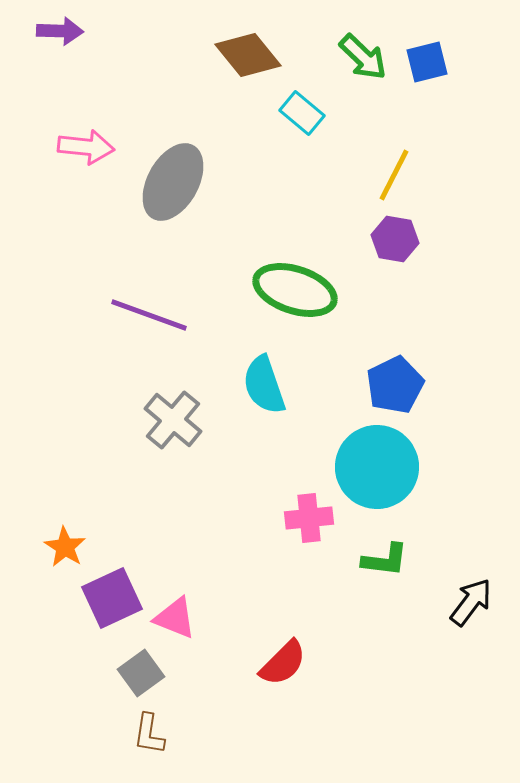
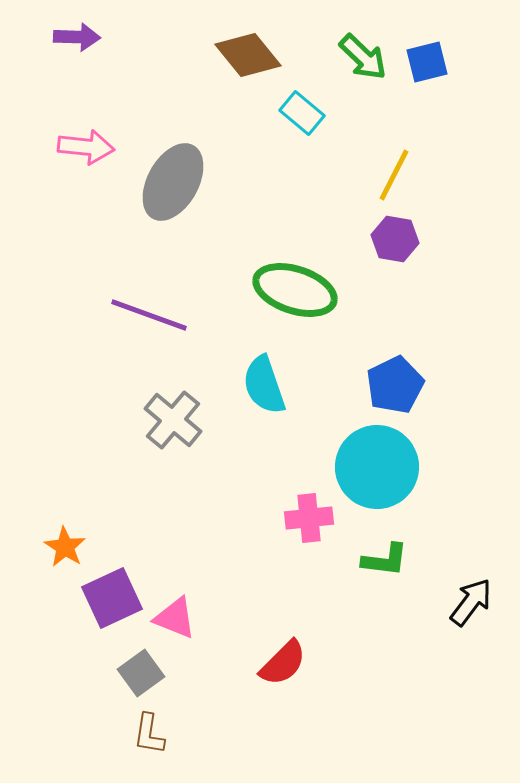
purple arrow: moved 17 px right, 6 px down
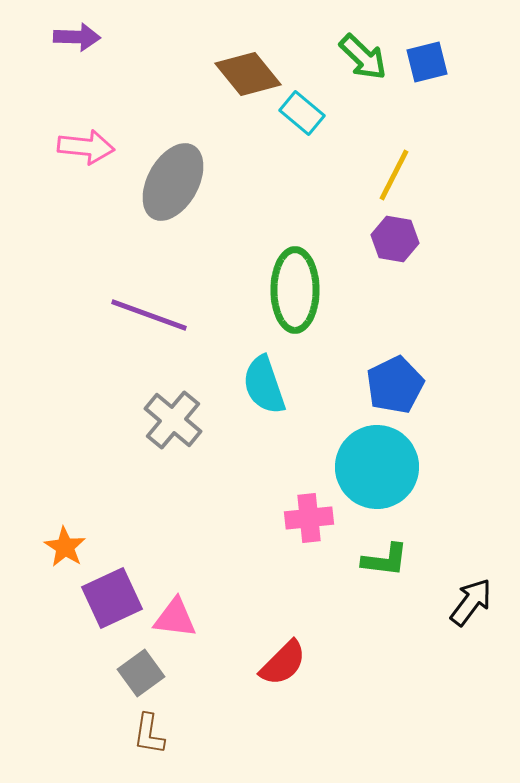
brown diamond: moved 19 px down
green ellipse: rotated 72 degrees clockwise
pink triangle: rotated 15 degrees counterclockwise
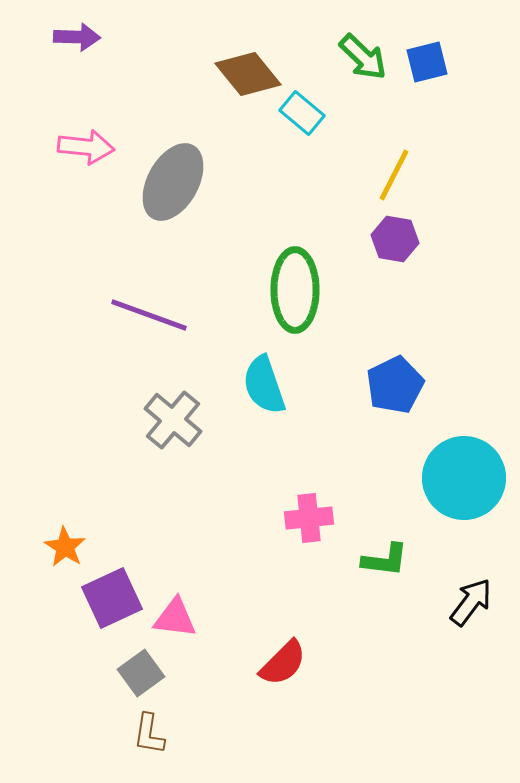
cyan circle: moved 87 px right, 11 px down
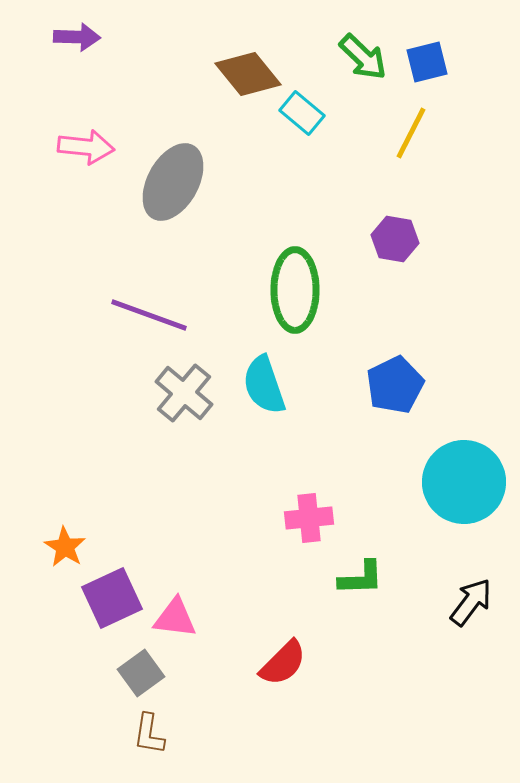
yellow line: moved 17 px right, 42 px up
gray cross: moved 11 px right, 27 px up
cyan circle: moved 4 px down
green L-shape: moved 24 px left, 18 px down; rotated 9 degrees counterclockwise
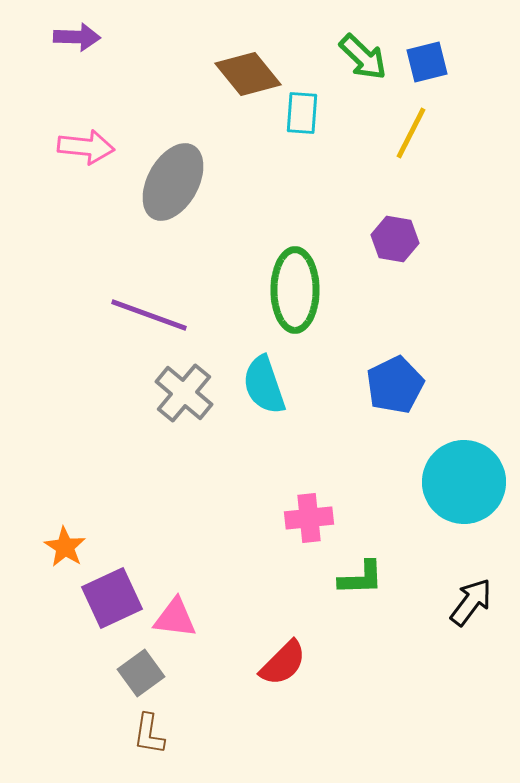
cyan rectangle: rotated 54 degrees clockwise
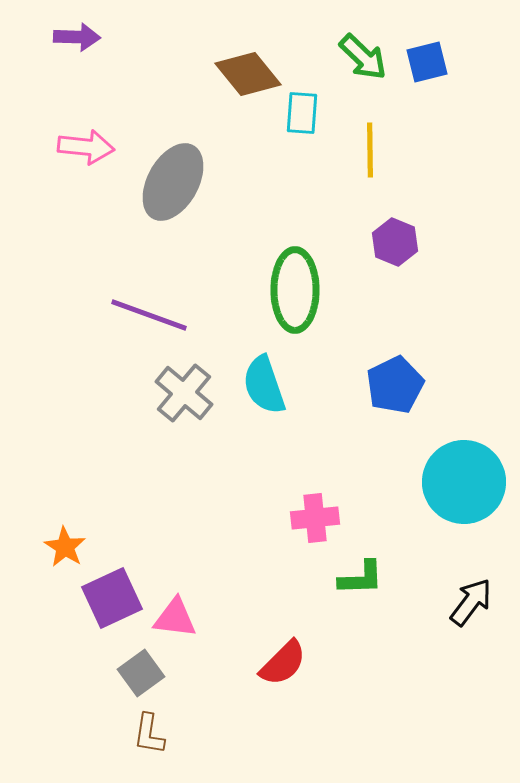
yellow line: moved 41 px left, 17 px down; rotated 28 degrees counterclockwise
purple hexagon: moved 3 px down; rotated 12 degrees clockwise
pink cross: moved 6 px right
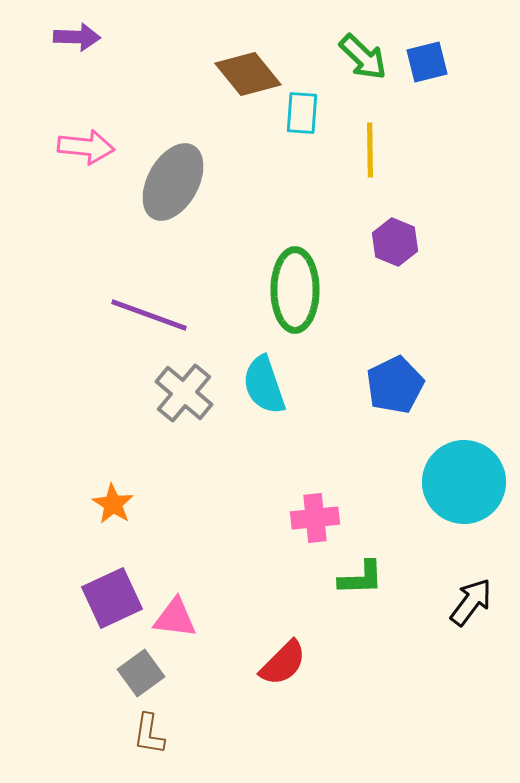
orange star: moved 48 px right, 43 px up
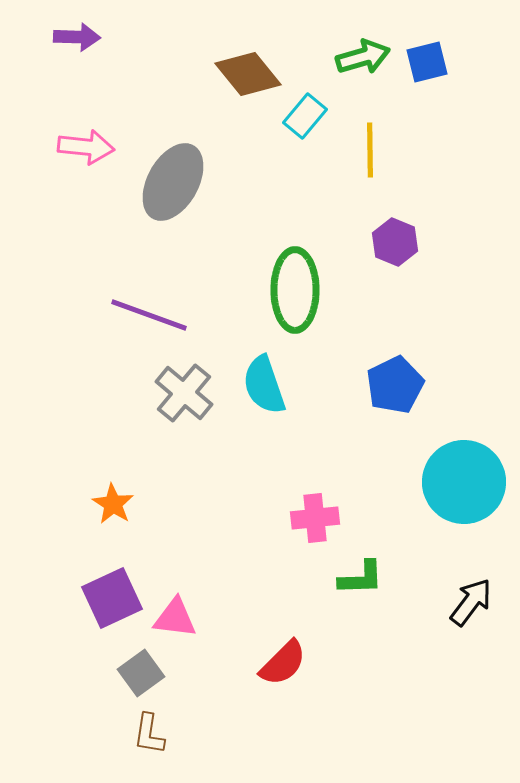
green arrow: rotated 60 degrees counterclockwise
cyan rectangle: moved 3 px right, 3 px down; rotated 36 degrees clockwise
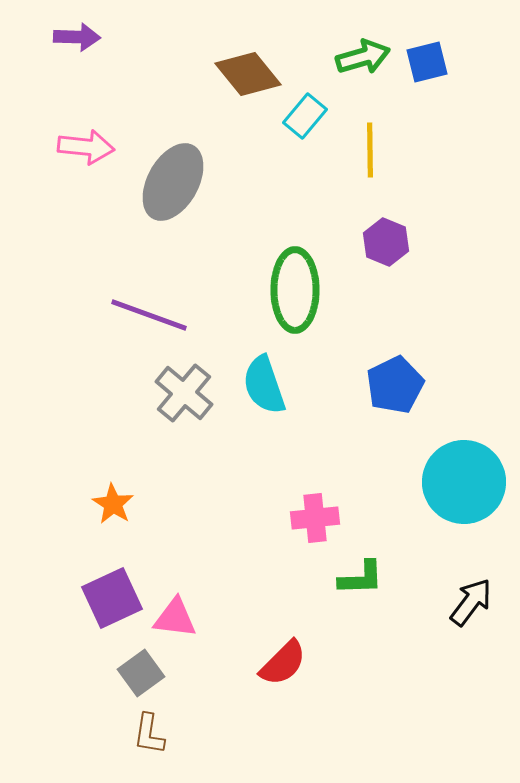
purple hexagon: moved 9 px left
